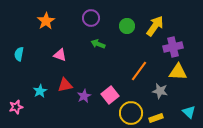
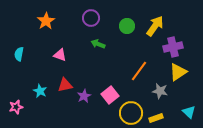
yellow triangle: rotated 36 degrees counterclockwise
cyan star: rotated 16 degrees counterclockwise
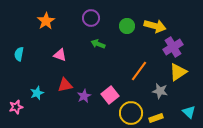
yellow arrow: rotated 70 degrees clockwise
purple cross: rotated 18 degrees counterclockwise
cyan star: moved 3 px left, 2 px down; rotated 24 degrees clockwise
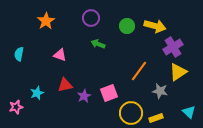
pink square: moved 1 px left, 2 px up; rotated 18 degrees clockwise
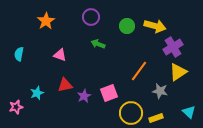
purple circle: moved 1 px up
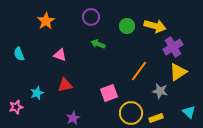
cyan semicircle: rotated 32 degrees counterclockwise
purple star: moved 11 px left, 22 px down
